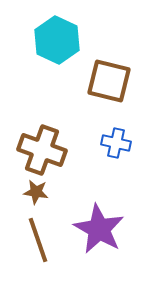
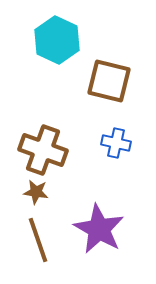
brown cross: moved 1 px right
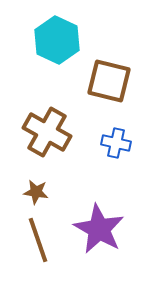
brown cross: moved 4 px right, 18 px up; rotated 9 degrees clockwise
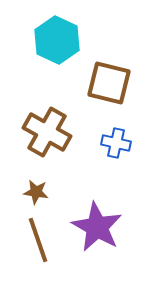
brown square: moved 2 px down
purple star: moved 2 px left, 2 px up
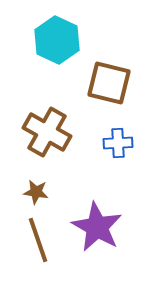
blue cross: moved 2 px right; rotated 16 degrees counterclockwise
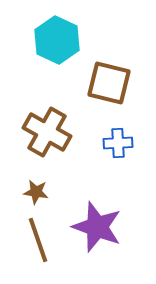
purple star: rotated 9 degrees counterclockwise
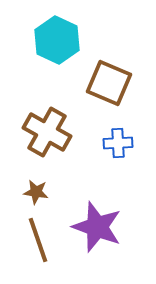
brown square: rotated 9 degrees clockwise
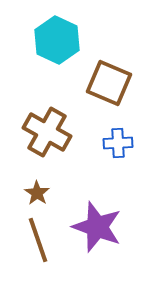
brown star: moved 1 px right, 1 px down; rotated 25 degrees clockwise
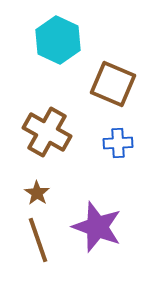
cyan hexagon: moved 1 px right
brown square: moved 4 px right, 1 px down
